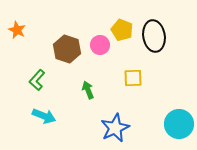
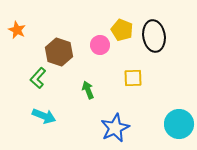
brown hexagon: moved 8 px left, 3 px down
green L-shape: moved 1 px right, 2 px up
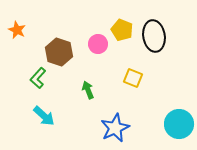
pink circle: moved 2 px left, 1 px up
yellow square: rotated 24 degrees clockwise
cyan arrow: rotated 20 degrees clockwise
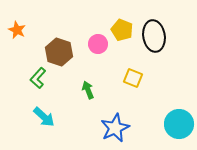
cyan arrow: moved 1 px down
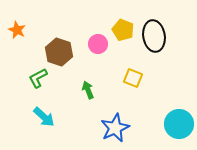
yellow pentagon: moved 1 px right
green L-shape: rotated 20 degrees clockwise
